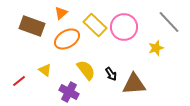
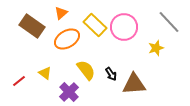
brown rectangle: rotated 15 degrees clockwise
yellow triangle: moved 3 px down
purple cross: rotated 18 degrees clockwise
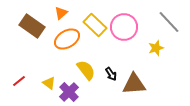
yellow triangle: moved 4 px right, 10 px down
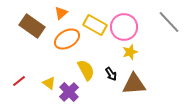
yellow rectangle: rotated 15 degrees counterclockwise
yellow star: moved 26 px left, 4 px down
yellow semicircle: rotated 10 degrees clockwise
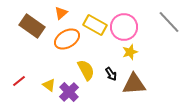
yellow triangle: moved 2 px down
